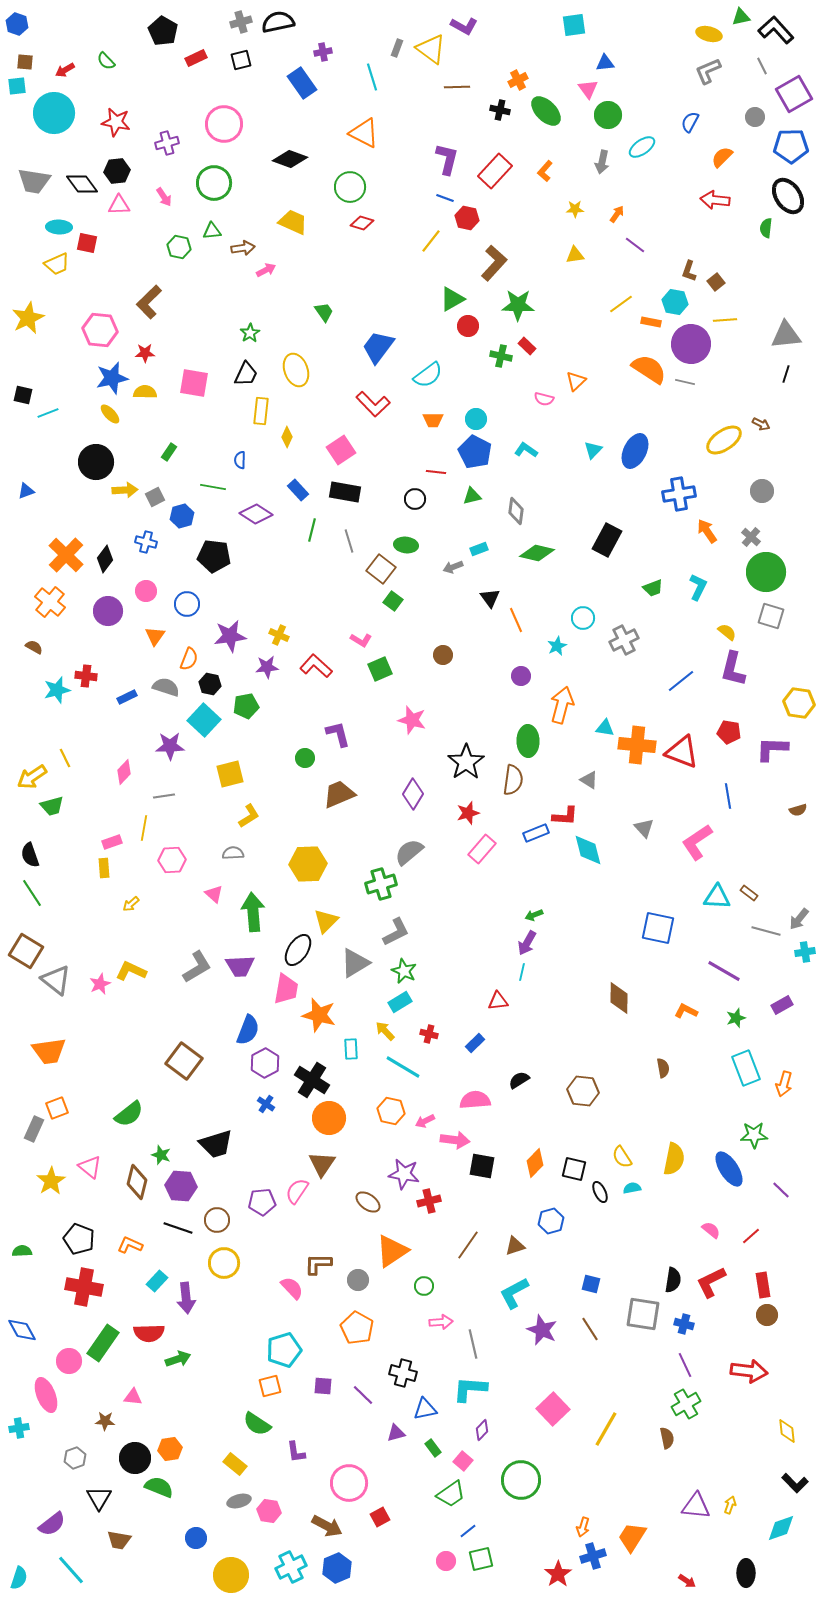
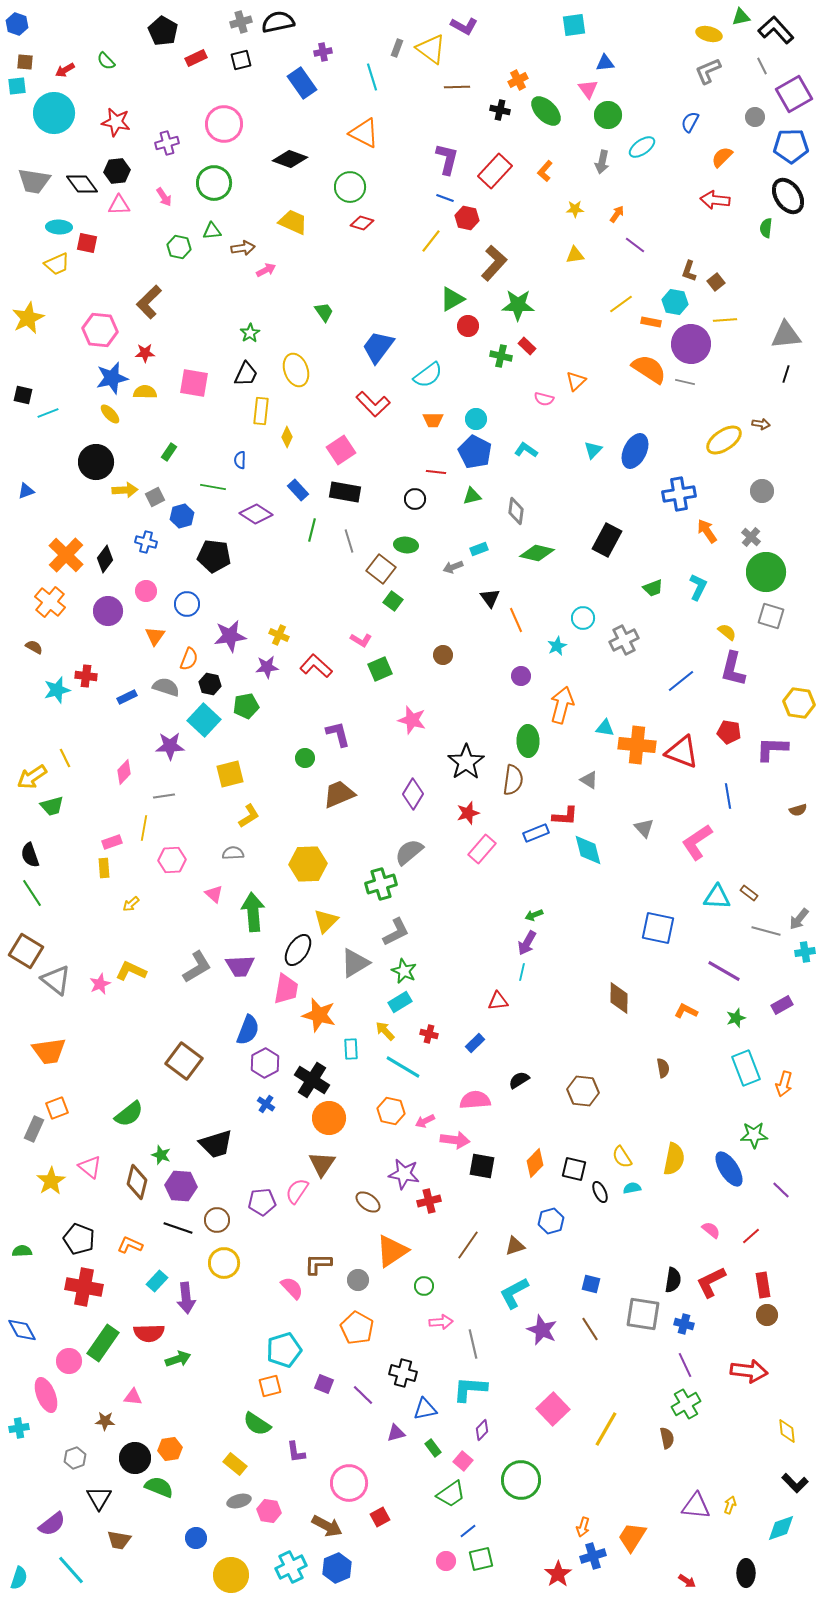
brown arrow at (761, 424): rotated 18 degrees counterclockwise
purple square at (323, 1386): moved 1 px right, 2 px up; rotated 18 degrees clockwise
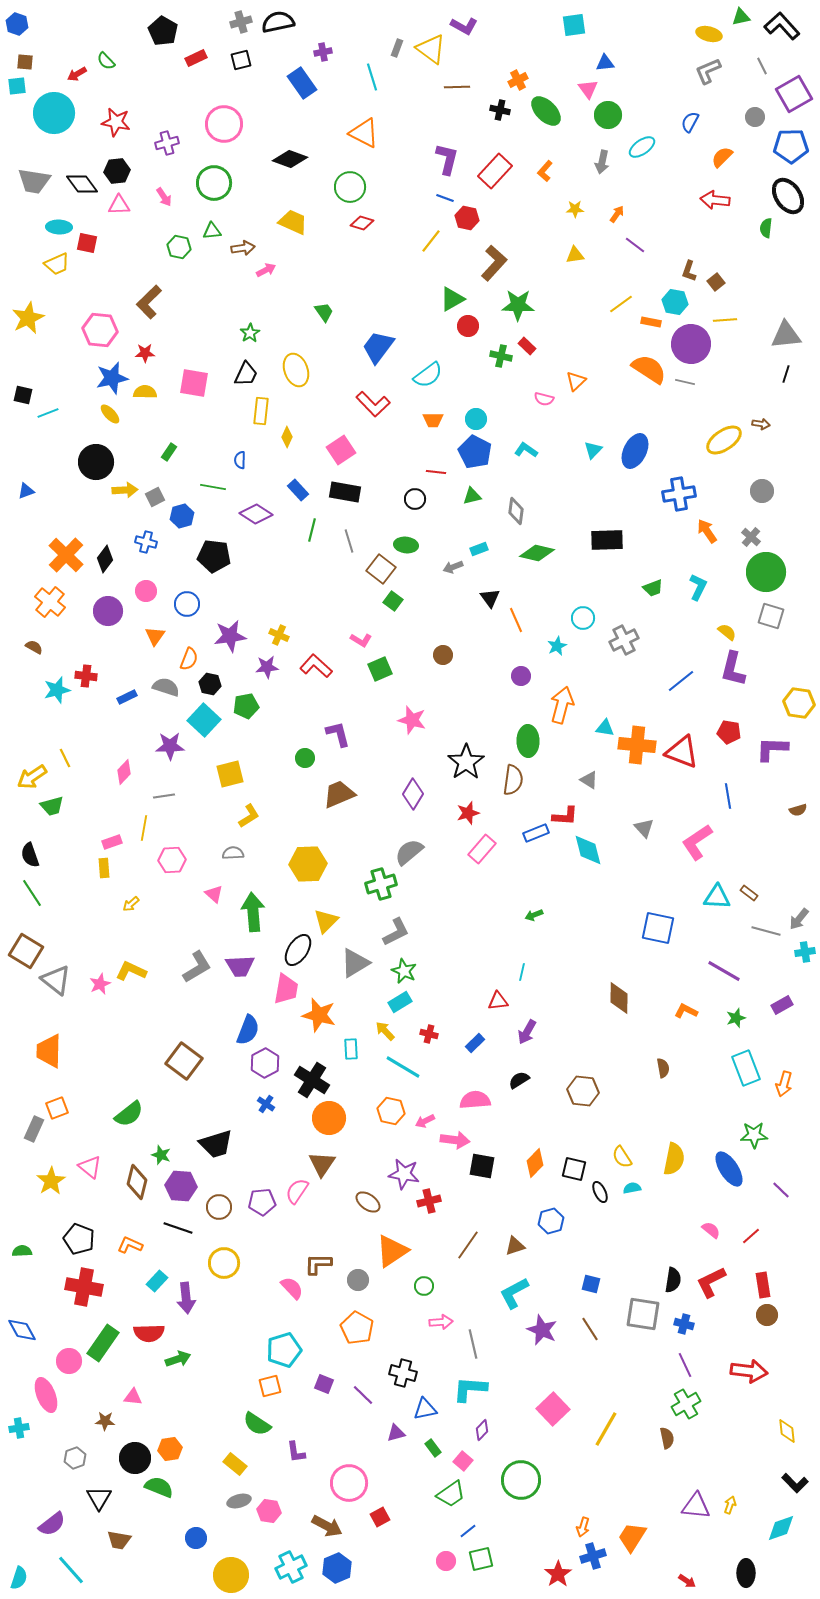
black L-shape at (776, 30): moved 6 px right, 4 px up
red arrow at (65, 70): moved 12 px right, 4 px down
black rectangle at (607, 540): rotated 60 degrees clockwise
purple arrow at (527, 943): moved 89 px down
orange trapezoid at (49, 1051): rotated 99 degrees clockwise
brown circle at (217, 1220): moved 2 px right, 13 px up
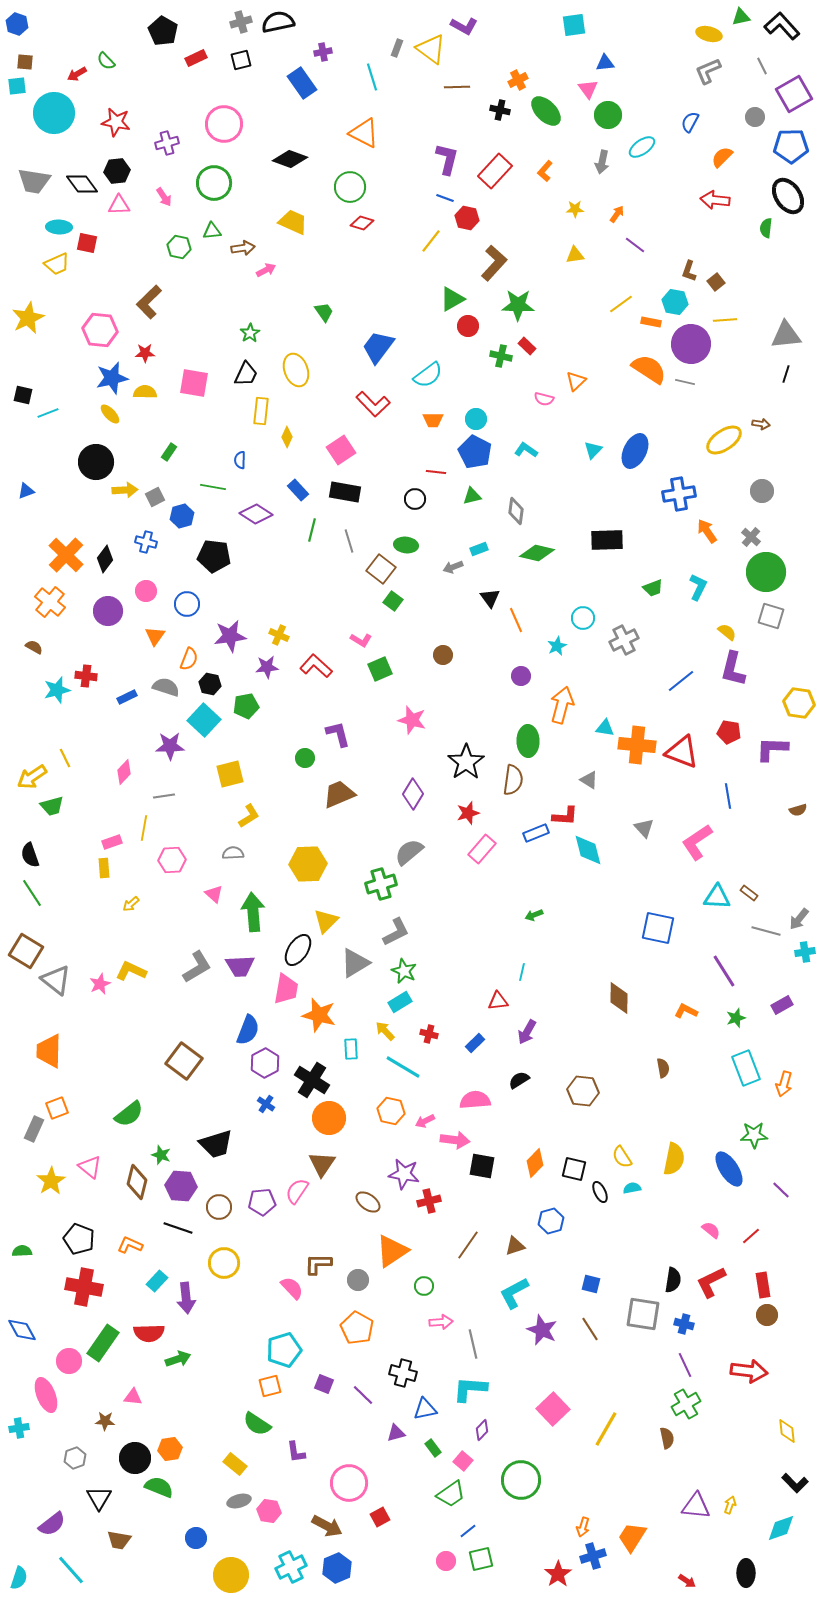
purple line at (724, 971): rotated 28 degrees clockwise
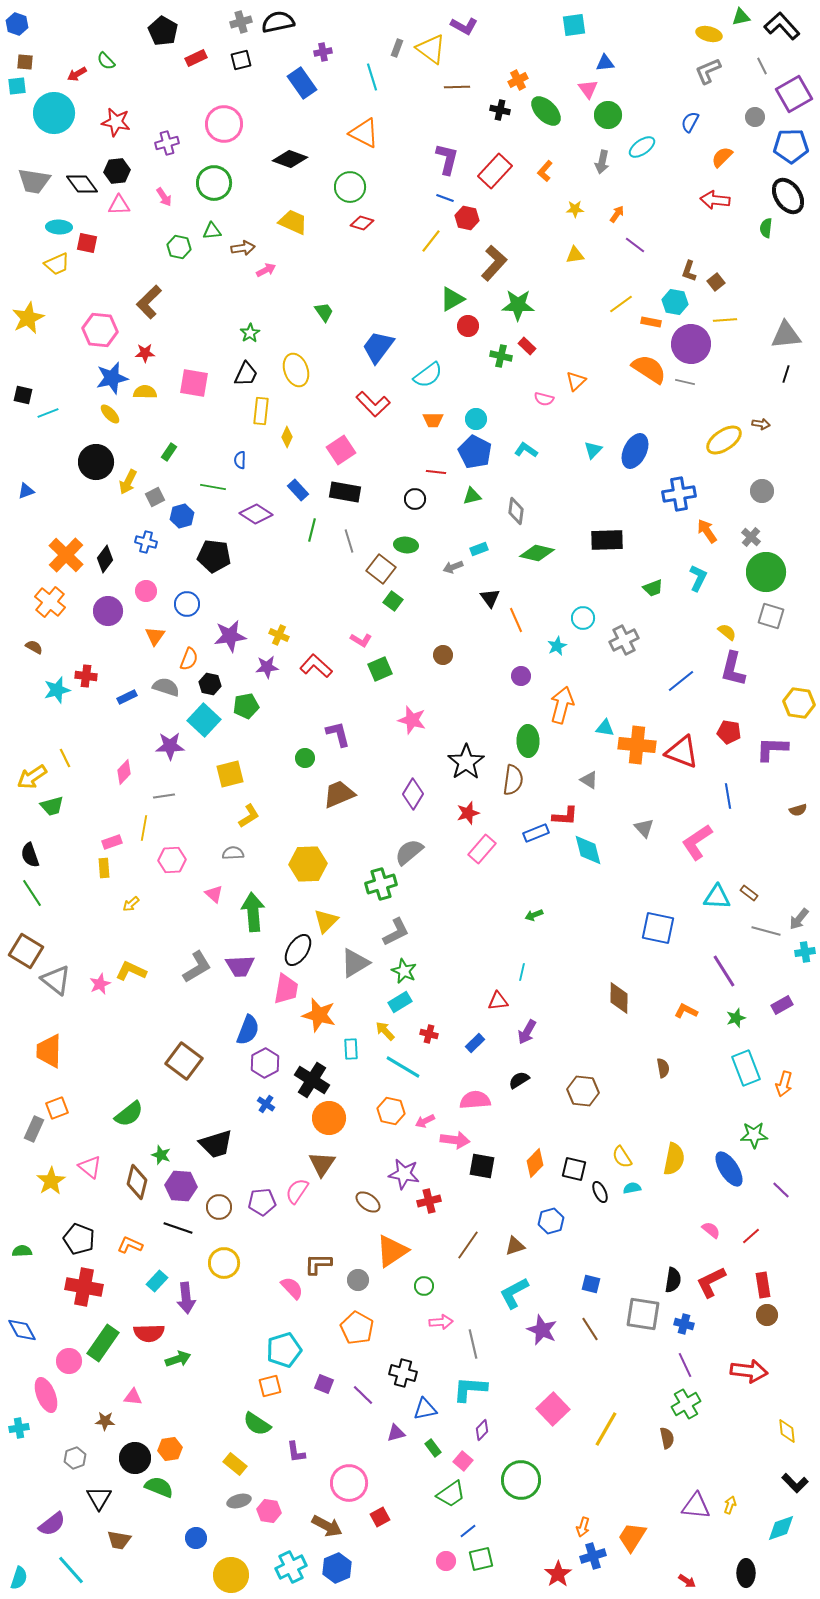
yellow arrow at (125, 490): moved 3 px right, 8 px up; rotated 120 degrees clockwise
cyan L-shape at (698, 587): moved 9 px up
